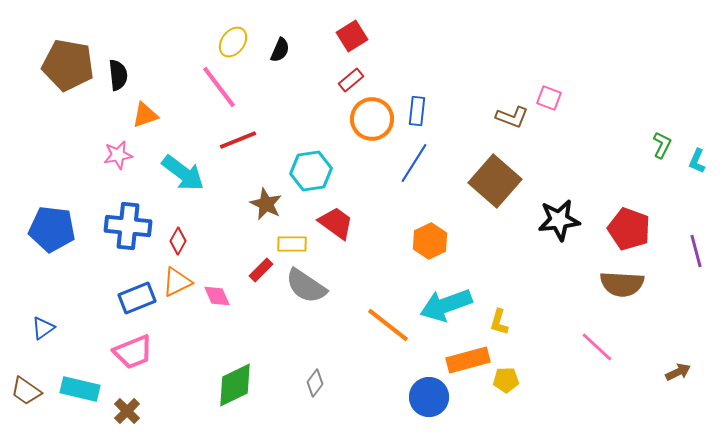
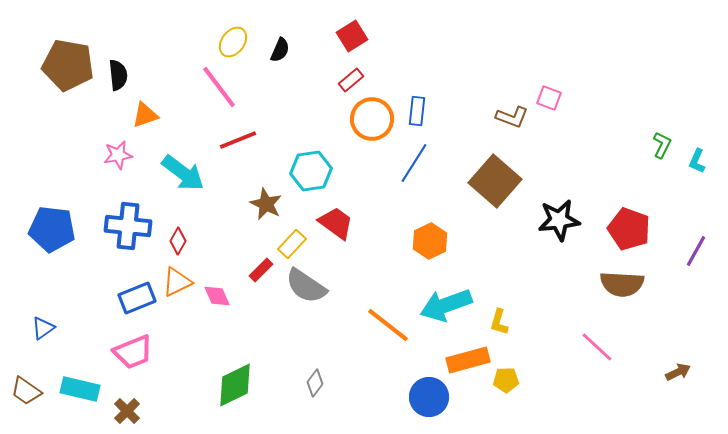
yellow rectangle at (292, 244): rotated 48 degrees counterclockwise
purple line at (696, 251): rotated 44 degrees clockwise
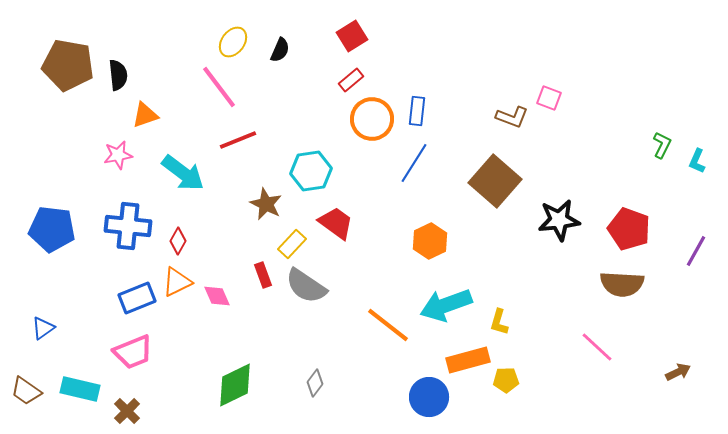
red rectangle at (261, 270): moved 2 px right, 5 px down; rotated 65 degrees counterclockwise
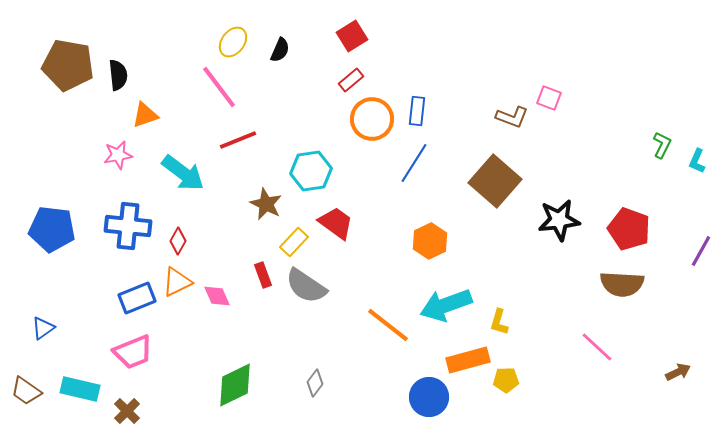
yellow rectangle at (292, 244): moved 2 px right, 2 px up
purple line at (696, 251): moved 5 px right
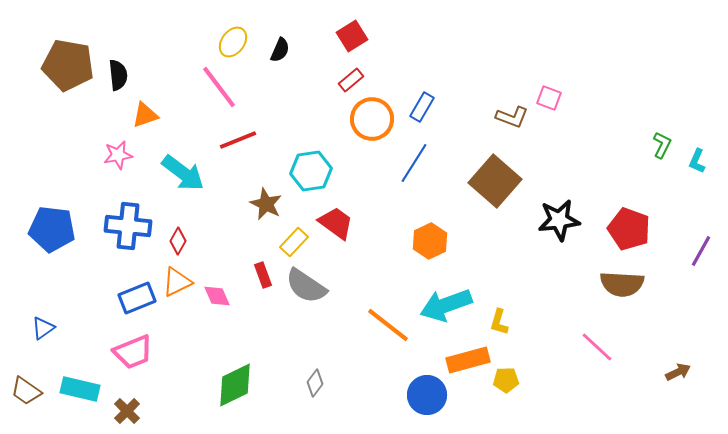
blue rectangle at (417, 111): moved 5 px right, 4 px up; rotated 24 degrees clockwise
blue circle at (429, 397): moved 2 px left, 2 px up
